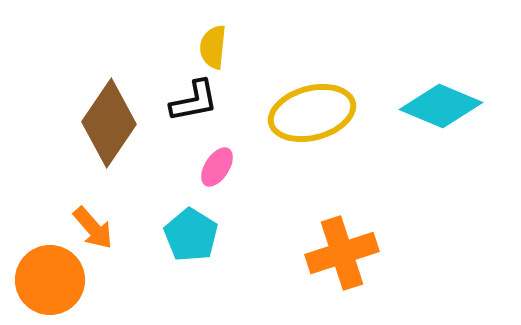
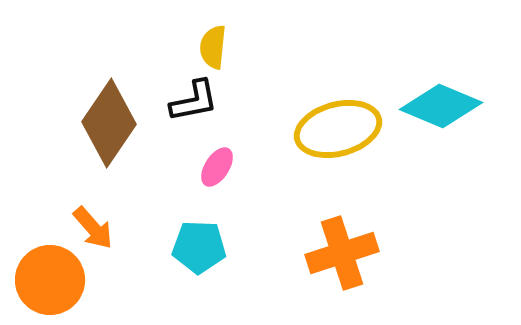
yellow ellipse: moved 26 px right, 16 px down
cyan pentagon: moved 8 px right, 12 px down; rotated 30 degrees counterclockwise
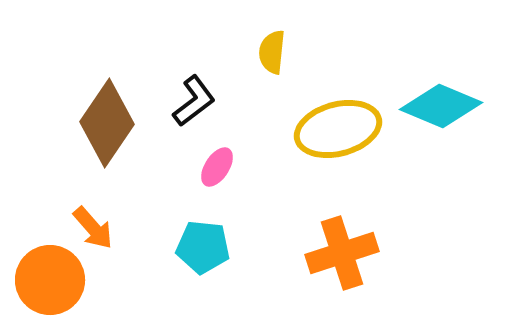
yellow semicircle: moved 59 px right, 5 px down
black L-shape: rotated 26 degrees counterclockwise
brown diamond: moved 2 px left
cyan pentagon: moved 4 px right; rotated 4 degrees clockwise
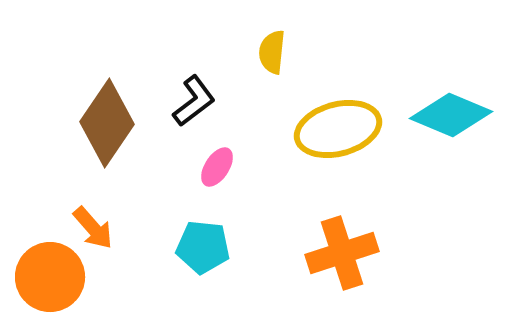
cyan diamond: moved 10 px right, 9 px down
orange circle: moved 3 px up
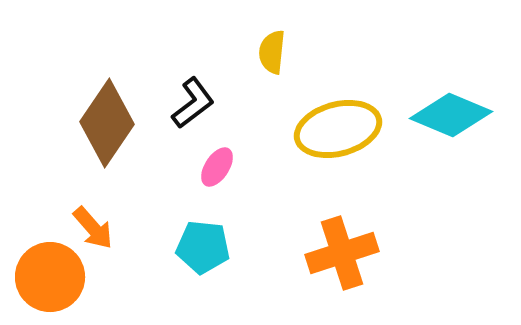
black L-shape: moved 1 px left, 2 px down
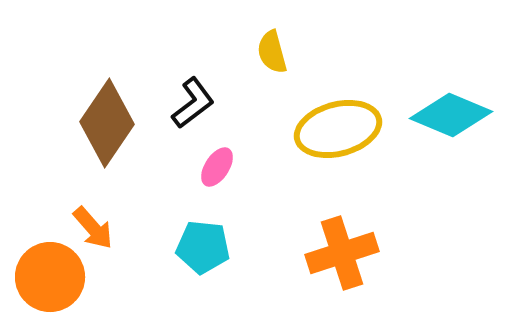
yellow semicircle: rotated 21 degrees counterclockwise
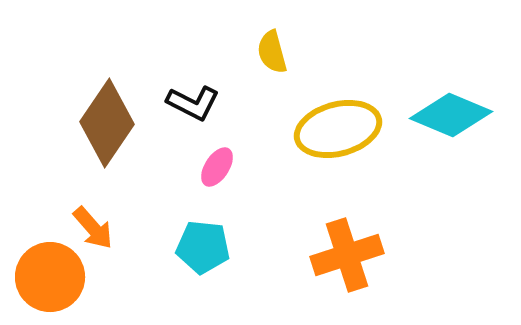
black L-shape: rotated 64 degrees clockwise
orange cross: moved 5 px right, 2 px down
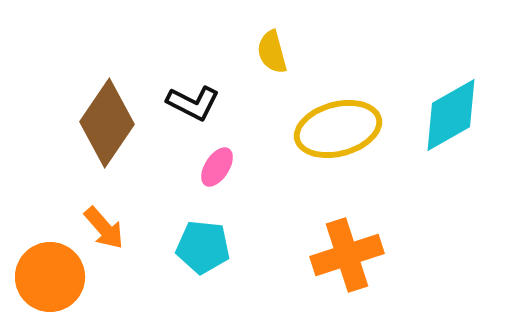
cyan diamond: rotated 52 degrees counterclockwise
orange arrow: moved 11 px right
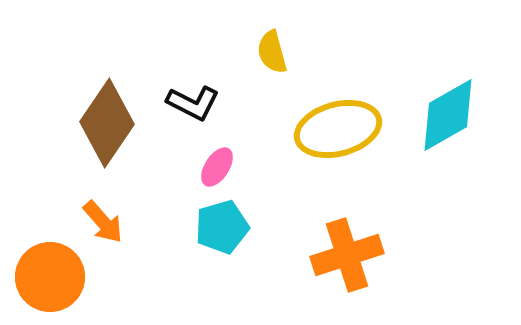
cyan diamond: moved 3 px left
orange arrow: moved 1 px left, 6 px up
cyan pentagon: moved 19 px right, 20 px up; rotated 22 degrees counterclockwise
